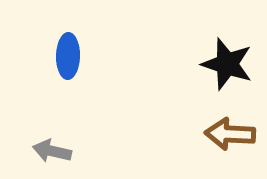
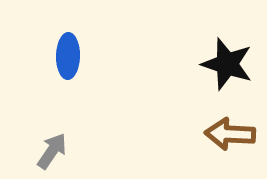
gray arrow: rotated 111 degrees clockwise
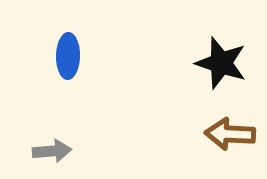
black star: moved 6 px left, 1 px up
gray arrow: rotated 51 degrees clockwise
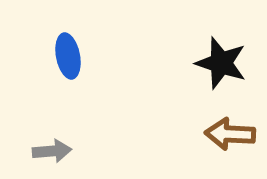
blue ellipse: rotated 12 degrees counterclockwise
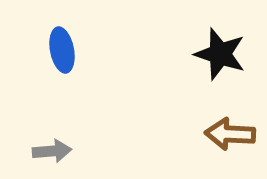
blue ellipse: moved 6 px left, 6 px up
black star: moved 1 px left, 9 px up
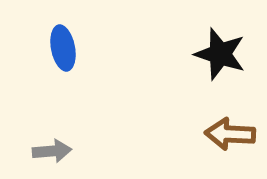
blue ellipse: moved 1 px right, 2 px up
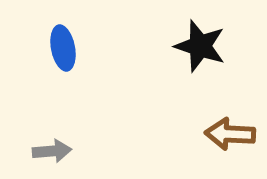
black star: moved 20 px left, 8 px up
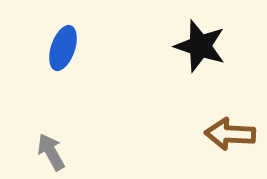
blue ellipse: rotated 30 degrees clockwise
gray arrow: moved 1 px left, 1 px down; rotated 114 degrees counterclockwise
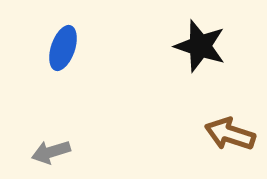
brown arrow: rotated 15 degrees clockwise
gray arrow: rotated 78 degrees counterclockwise
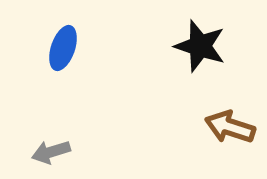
brown arrow: moved 7 px up
